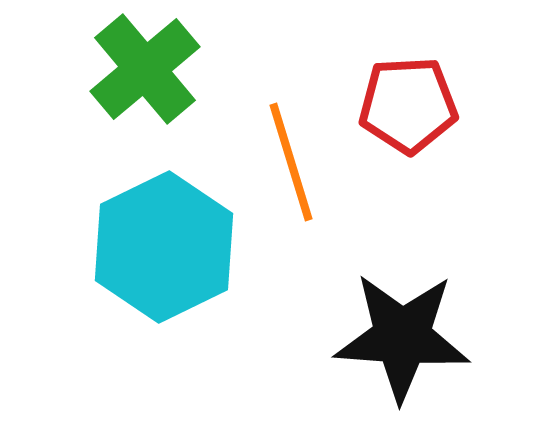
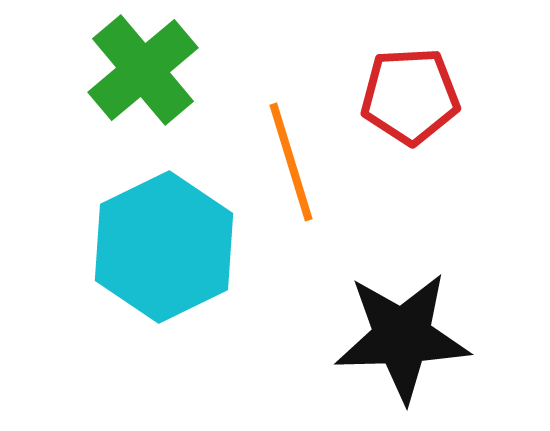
green cross: moved 2 px left, 1 px down
red pentagon: moved 2 px right, 9 px up
black star: rotated 6 degrees counterclockwise
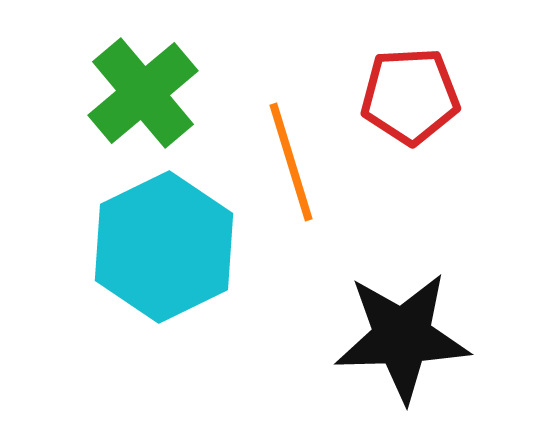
green cross: moved 23 px down
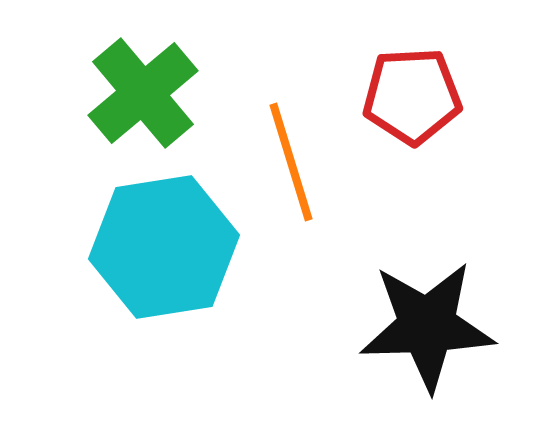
red pentagon: moved 2 px right
cyan hexagon: rotated 17 degrees clockwise
black star: moved 25 px right, 11 px up
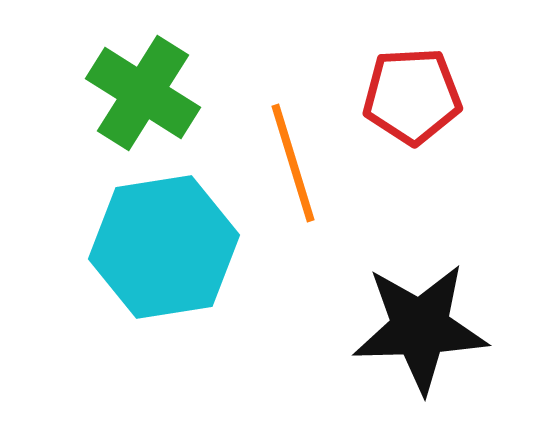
green cross: rotated 18 degrees counterclockwise
orange line: moved 2 px right, 1 px down
black star: moved 7 px left, 2 px down
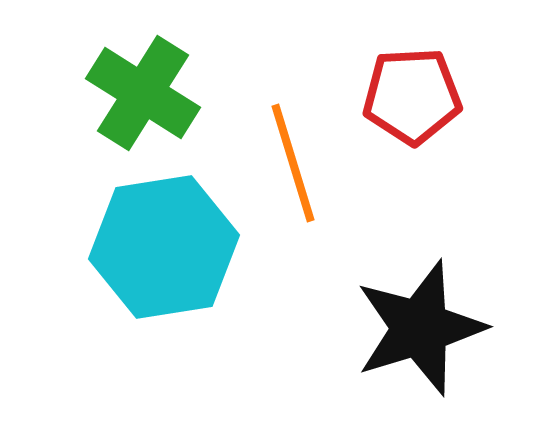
black star: rotated 15 degrees counterclockwise
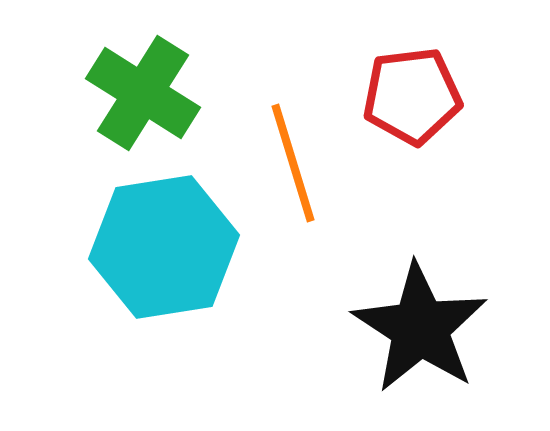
red pentagon: rotated 4 degrees counterclockwise
black star: rotated 22 degrees counterclockwise
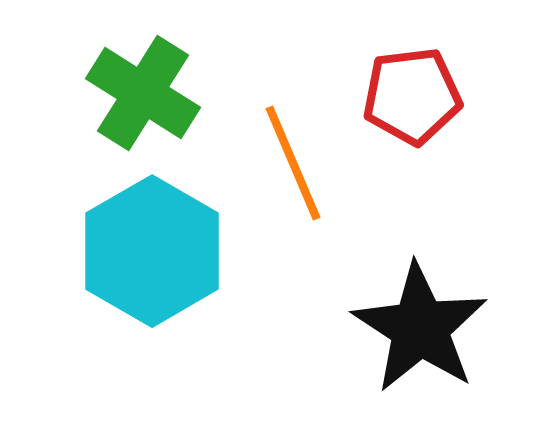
orange line: rotated 6 degrees counterclockwise
cyan hexagon: moved 12 px left, 4 px down; rotated 21 degrees counterclockwise
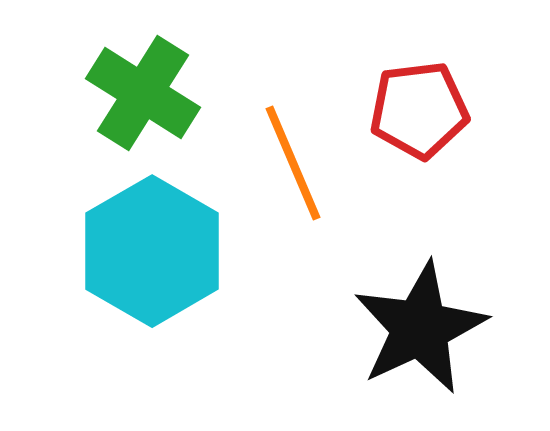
red pentagon: moved 7 px right, 14 px down
black star: rotated 14 degrees clockwise
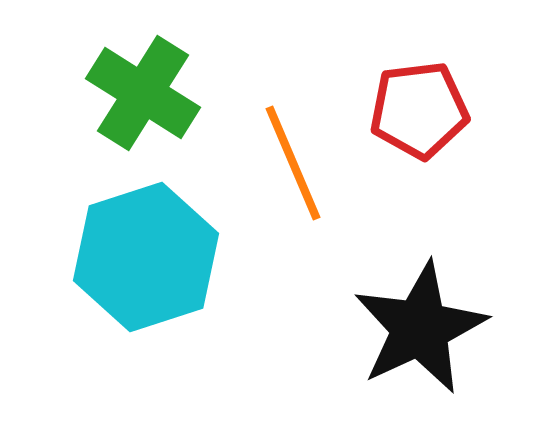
cyan hexagon: moved 6 px left, 6 px down; rotated 12 degrees clockwise
